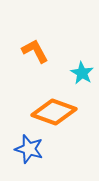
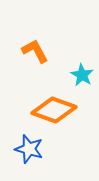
cyan star: moved 2 px down
orange diamond: moved 2 px up
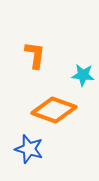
orange L-shape: moved 4 px down; rotated 36 degrees clockwise
cyan star: moved 1 px right; rotated 25 degrees counterclockwise
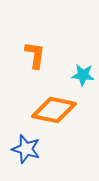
orange diamond: rotated 9 degrees counterclockwise
blue star: moved 3 px left
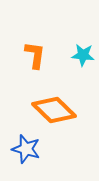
cyan star: moved 20 px up
orange diamond: rotated 33 degrees clockwise
